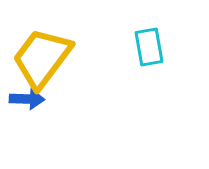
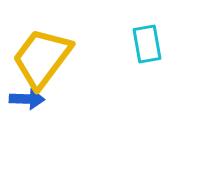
cyan rectangle: moved 2 px left, 3 px up
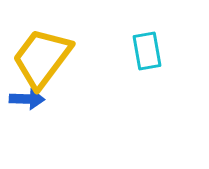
cyan rectangle: moved 7 px down
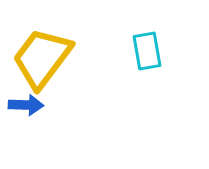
blue arrow: moved 1 px left, 6 px down
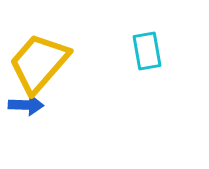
yellow trapezoid: moved 3 px left, 5 px down; rotated 4 degrees clockwise
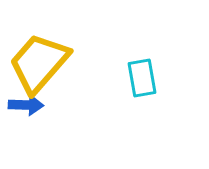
cyan rectangle: moved 5 px left, 27 px down
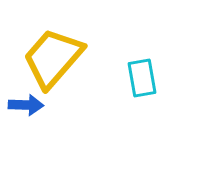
yellow trapezoid: moved 14 px right, 5 px up
